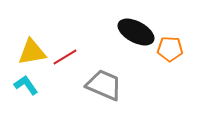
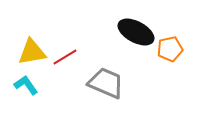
orange pentagon: rotated 15 degrees counterclockwise
gray trapezoid: moved 2 px right, 2 px up
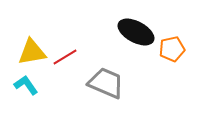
orange pentagon: moved 2 px right
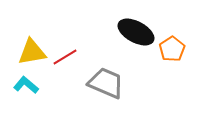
orange pentagon: rotated 20 degrees counterclockwise
cyan L-shape: rotated 15 degrees counterclockwise
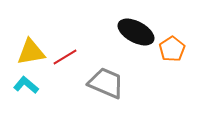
yellow triangle: moved 1 px left
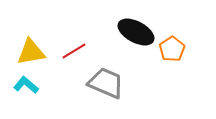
red line: moved 9 px right, 6 px up
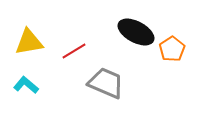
yellow triangle: moved 2 px left, 10 px up
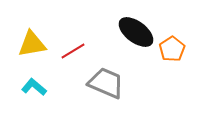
black ellipse: rotated 9 degrees clockwise
yellow triangle: moved 3 px right, 2 px down
red line: moved 1 px left
cyan L-shape: moved 8 px right, 2 px down
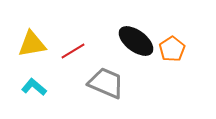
black ellipse: moved 9 px down
